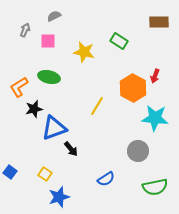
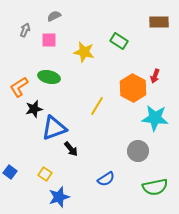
pink square: moved 1 px right, 1 px up
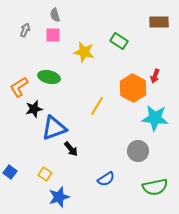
gray semicircle: moved 1 px right, 1 px up; rotated 80 degrees counterclockwise
pink square: moved 4 px right, 5 px up
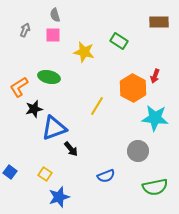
blue semicircle: moved 3 px up; rotated 12 degrees clockwise
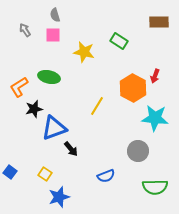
gray arrow: rotated 56 degrees counterclockwise
green semicircle: rotated 10 degrees clockwise
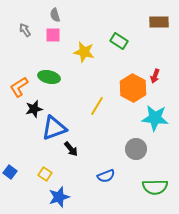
gray circle: moved 2 px left, 2 px up
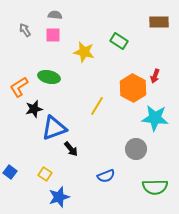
gray semicircle: rotated 112 degrees clockwise
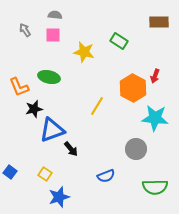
orange L-shape: rotated 80 degrees counterclockwise
blue triangle: moved 2 px left, 2 px down
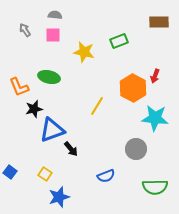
green rectangle: rotated 54 degrees counterclockwise
